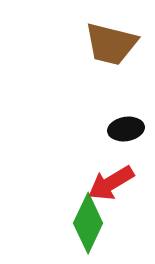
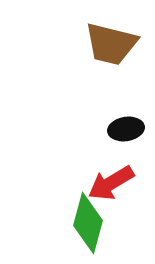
green diamond: rotated 10 degrees counterclockwise
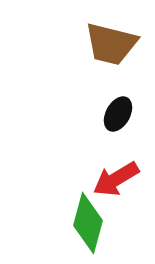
black ellipse: moved 8 px left, 15 px up; rotated 52 degrees counterclockwise
red arrow: moved 5 px right, 4 px up
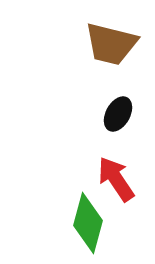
red arrow: rotated 87 degrees clockwise
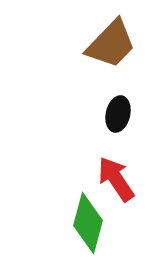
brown trapezoid: rotated 60 degrees counterclockwise
black ellipse: rotated 16 degrees counterclockwise
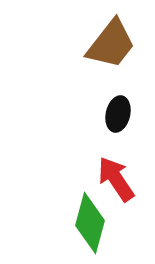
brown trapezoid: rotated 6 degrees counterclockwise
green diamond: moved 2 px right
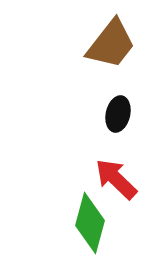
red arrow: rotated 12 degrees counterclockwise
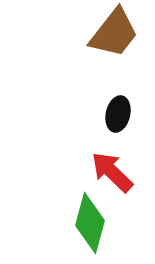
brown trapezoid: moved 3 px right, 11 px up
red arrow: moved 4 px left, 7 px up
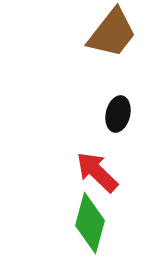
brown trapezoid: moved 2 px left
red arrow: moved 15 px left
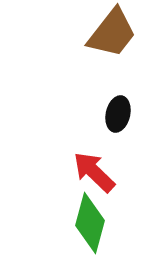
red arrow: moved 3 px left
